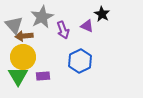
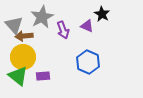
blue hexagon: moved 8 px right, 1 px down; rotated 10 degrees counterclockwise
green triangle: rotated 20 degrees counterclockwise
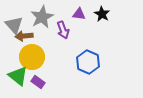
purple triangle: moved 8 px left, 12 px up; rotated 16 degrees counterclockwise
yellow circle: moved 9 px right
purple rectangle: moved 5 px left, 6 px down; rotated 40 degrees clockwise
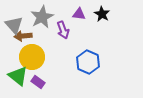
brown arrow: moved 1 px left
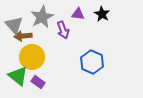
purple triangle: moved 1 px left
blue hexagon: moved 4 px right
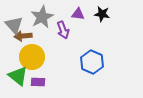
black star: rotated 21 degrees counterclockwise
purple rectangle: rotated 32 degrees counterclockwise
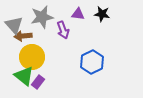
gray star: rotated 15 degrees clockwise
blue hexagon: rotated 10 degrees clockwise
green triangle: moved 6 px right
purple rectangle: rotated 56 degrees counterclockwise
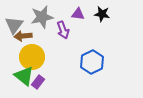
gray triangle: rotated 18 degrees clockwise
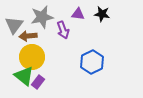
brown arrow: moved 5 px right
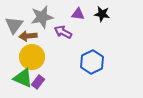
purple arrow: moved 2 px down; rotated 138 degrees clockwise
green triangle: moved 1 px left, 2 px down; rotated 15 degrees counterclockwise
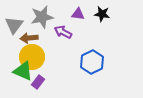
brown arrow: moved 1 px right, 2 px down
green triangle: moved 7 px up
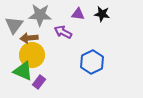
gray star: moved 2 px left, 2 px up; rotated 15 degrees clockwise
yellow circle: moved 2 px up
purple rectangle: moved 1 px right
